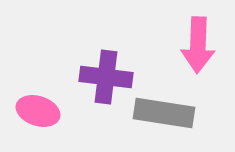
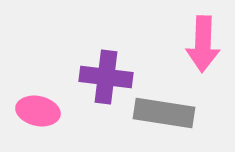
pink arrow: moved 5 px right, 1 px up
pink ellipse: rotated 6 degrees counterclockwise
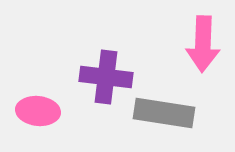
pink ellipse: rotated 6 degrees counterclockwise
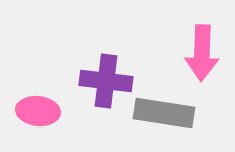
pink arrow: moved 1 px left, 9 px down
purple cross: moved 4 px down
